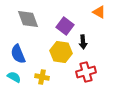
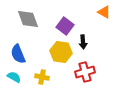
orange triangle: moved 5 px right
red cross: moved 1 px left
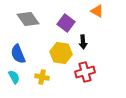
orange triangle: moved 7 px left, 1 px up
gray diamond: rotated 15 degrees counterclockwise
purple square: moved 1 px right, 3 px up
yellow hexagon: moved 1 px down
cyan semicircle: rotated 32 degrees clockwise
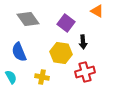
blue semicircle: moved 1 px right, 2 px up
cyan semicircle: moved 3 px left
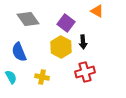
yellow hexagon: moved 6 px up; rotated 20 degrees clockwise
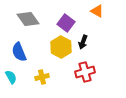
black arrow: rotated 24 degrees clockwise
yellow cross: rotated 24 degrees counterclockwise
